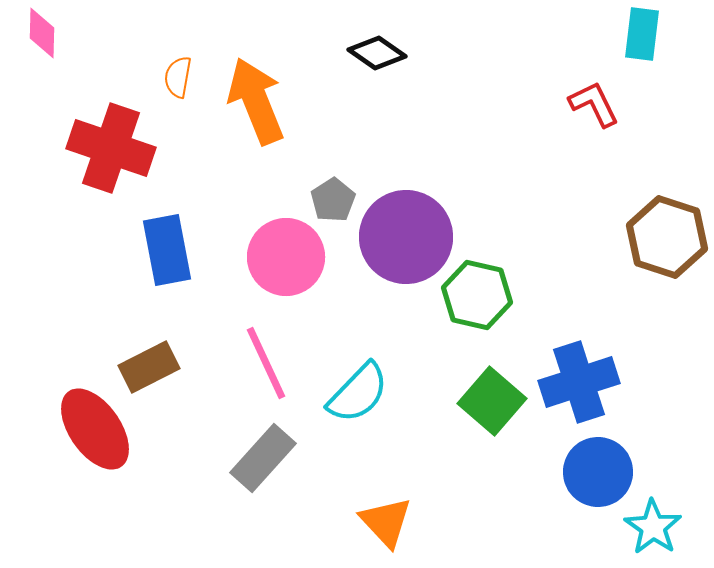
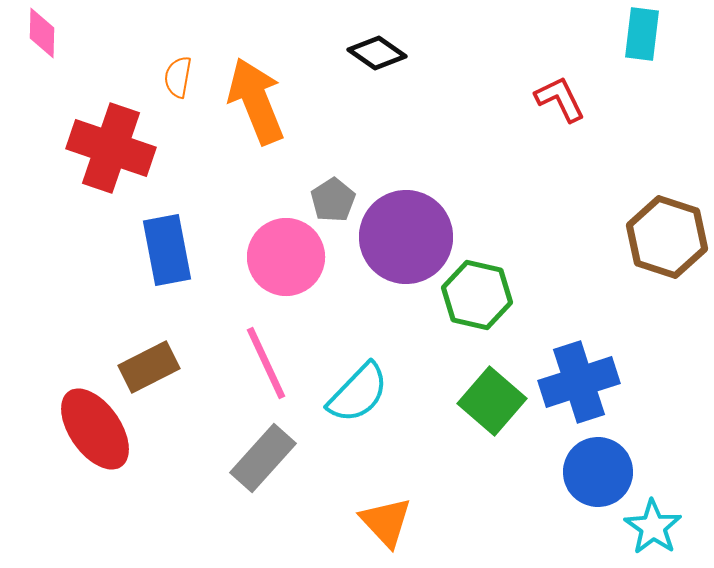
red L-shape: moved 34 px left, 5 px up
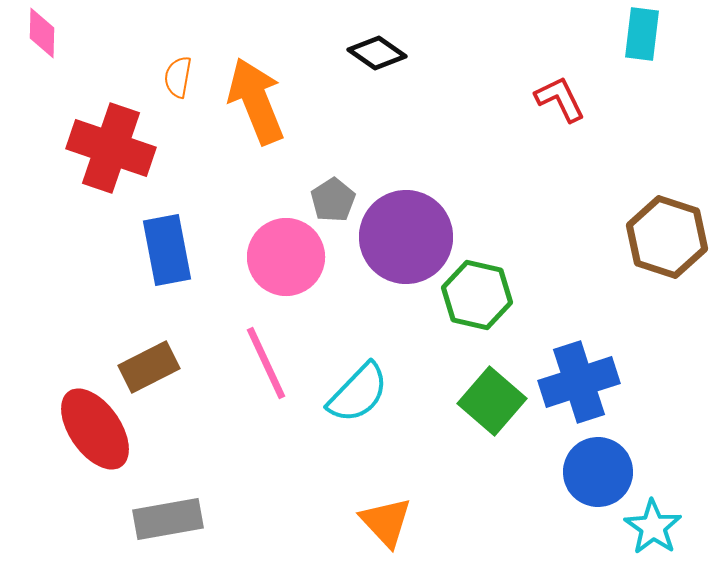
gray rectangle: moved 95 px left, 61 px down; rotated 38 degrees clockwise
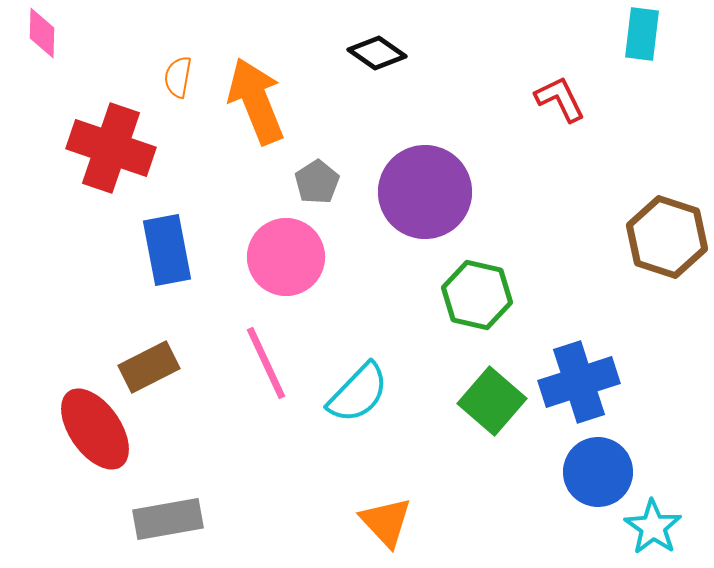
gray pentagon: moved 16 px left, 18 px up
purple circle: moved 19 px right, 45 px up
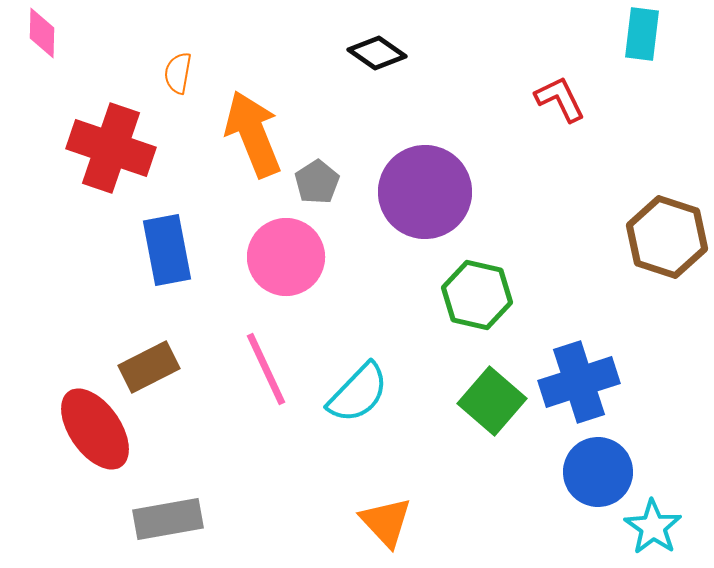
orange semicircle: moved 4 px up
orange arrow: moved 3 px left, 33 px down
pink line: moved 6 px down
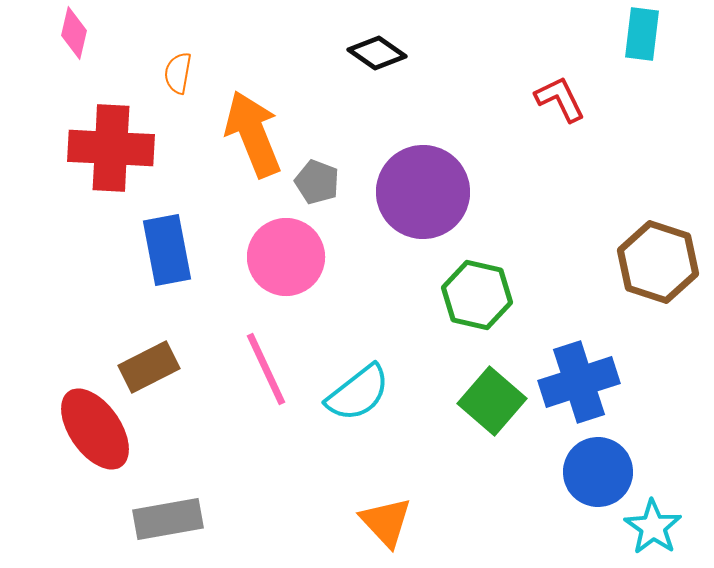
pink diamond: moved 32 px right; rotated 12 degrees clockwise
red cross: rotated 16 degrees counterclockwise
gray pentagon: rotated 18 degrees counterclockwise
purple circle: moved 2 px left
brown hexagon: moved 9 px left, 25 px down
cyan semicircle: rotated 8 degrees clockwise
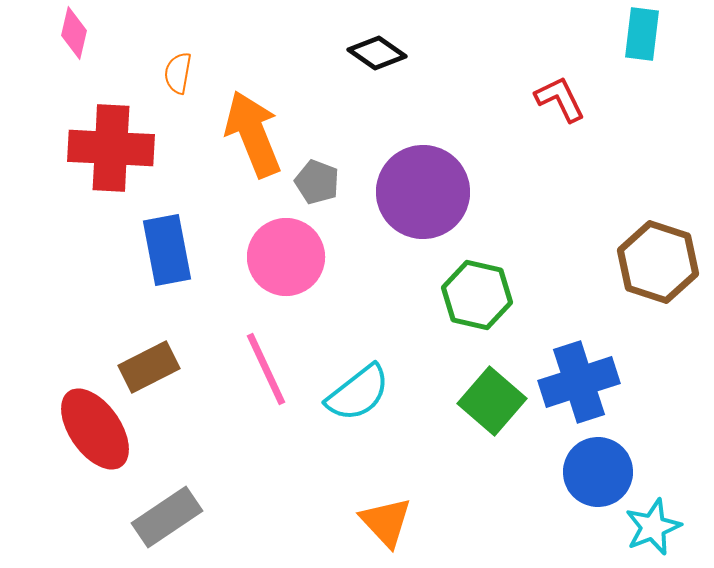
gray rectangle: moved 1 px left, 2 px up; rotated 24 degrees counterclockwise
cyan star: rotated 16 degrees clockwise
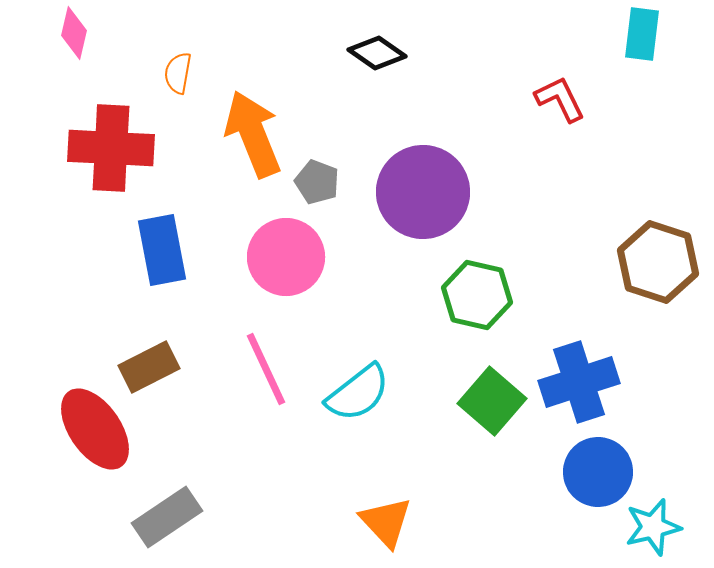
blue rectangle: moved 5 px left
cyan star: rotated 8 degrees clockwise
